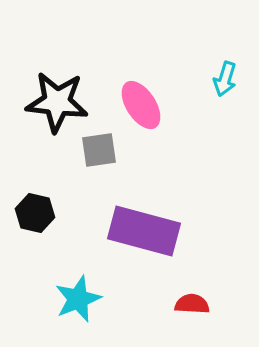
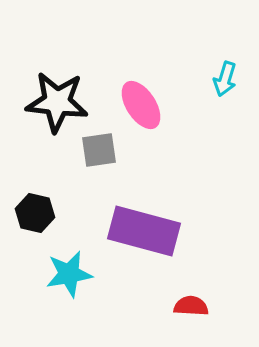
cyan star: moved 9 px left, 25 px up; rotated 12 degrees clockwise
red semicircle: moved 1 px left, 2 px down
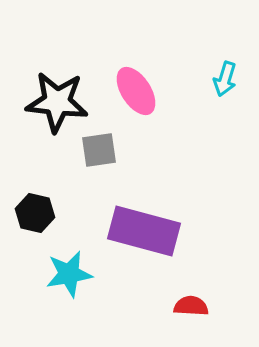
pink ellipse: moved 5 px left, 14 px up
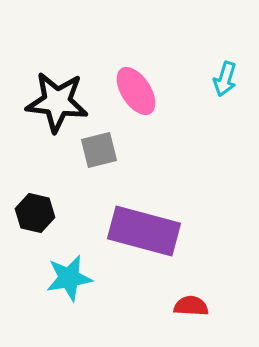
gray square: rotated 6 degrees counterclockwise
cyan star: moved 4 px down
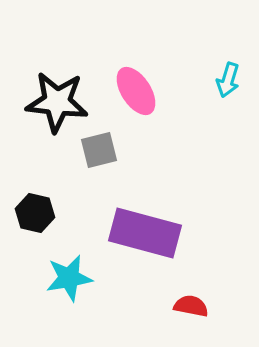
cyan arrow: moved 3 px right, 1 px down
purple rectangle: moved 1 px right, 2 px down
red semicircle: rotated 8 degrees clockwise
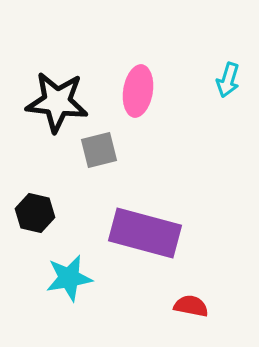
pink ellipse: moved 2 px right; rotated 42 degrees clockwise
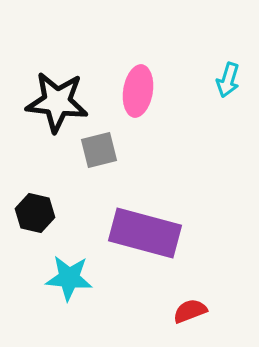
cyan star: rotated 15 degrees clockwise
red semicircle: moved 1 px left, 5 px down; rotated 32 degrees counterclockwise
